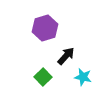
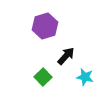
purple hexagon: moved 2 px up
cyan star: moved 2 px right
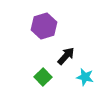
purple hexagon: moved 1 px left
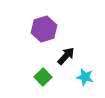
purple hexagon: moved 3 px down
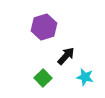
purple hexagon: moved 2 px up
green square: moved 1 px down
